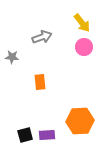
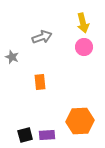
yellow arrow: moved 1 px right; rotated 24 degrees clockwise
gray star: rotated 16 degrees clockwise
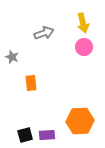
gray arrow: moved 2 px right, 4 px up
orange rectangle: moved 9 px left, 1 px down
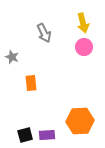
gray arrow: rotated 84 degrees clockwise
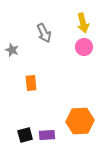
gray star: moved 7 px up
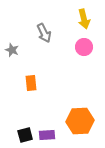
yellow arrow: moved 1 px right, 4 px up
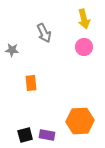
gray star: rotated 16 degrees counterclockwise
purple rectangle: rotated 14 degrees clockwise
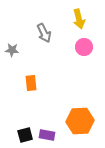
yellow arrow: moved 5 px left
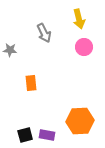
gray star: moved 2 px left
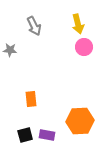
yellow arrow: moved 1 px left, 5 px down
gray arrow: moved 10 px left, 7 px up
orange rectangle: moved 16 px down
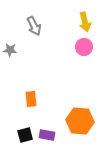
yellow arrow: moved 7 px right, 2 px up
orange hexagon: rotated 8 degrees clockwise
